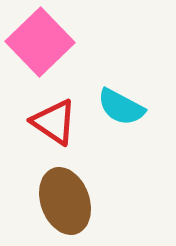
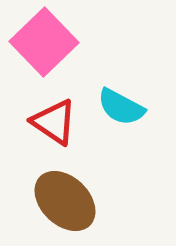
pink square: moved 4 px right
brown ellipse: rotated 26 degrees counterclockwise
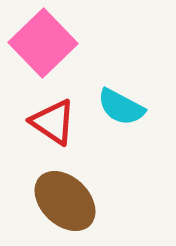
pink square: moved 1 px left, 1 px down
red triangle: moved 1 px left
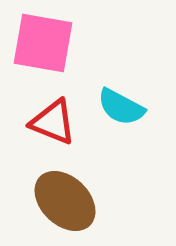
pink square: rotated 36 degrees counterclockwise
red triangle: rotated 12 degrees counterclockwise
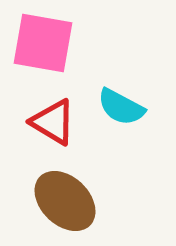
red triangle: rotated 9 degrees clockwise
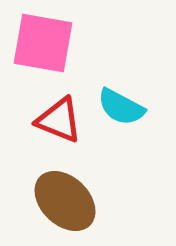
red triangle: moved 6 px right, 2 px up; rotated 9 degrees counterclockwise
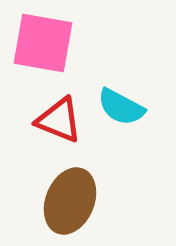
brown ellipse: moved 5 px right; rotated 68 degrees clockwise
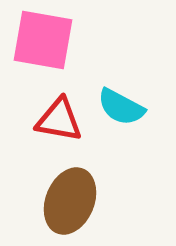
pink square: moved 3 px up
red triangle: rotated 12 degrees counterclockwise
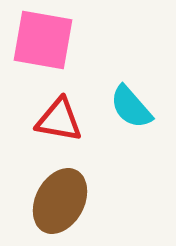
cyan semicircle: moved 10 px right; rotated 21 degrees clockwise
brown ellipse: moved 10 px left; rotated 6 degrees clockwise
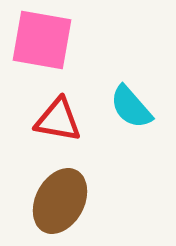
pink square: moved 1 px left
red triangle: moved 1 px left
